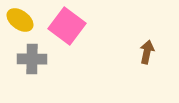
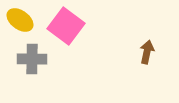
pink square: moved 1 px left
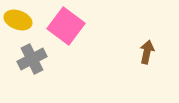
yellow ellipse: moved 2 px left; rotated 16 degrees counterclockwise
gray cross: rotated 28 degrees counterclockwise
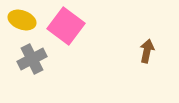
yellow ellipse: moved 4 px right
brown arrow: moved 1 px up
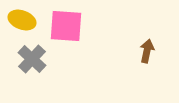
pink square: rotated 33 degrees counterclockwise
gray cross: rotated 20 degrees counterclockwise
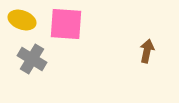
pink square: moved 2 px up
gray cross: rotated 12 degrees counterclockwise
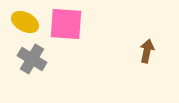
yellow ellipse: moved 3 px right, 2 px down; rotated 8 degrees clockwise
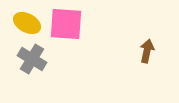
yellow ellipse: moved 2 px right, 1 px down
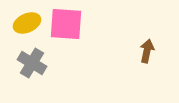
yellow ellipse: rotated 52 degrees counterclockwise
gray cross: moved 4 px down
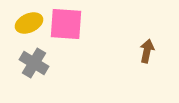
yellow ellipse: moved 2 px right
gray cross: moved 2 px right
